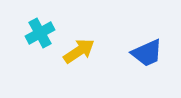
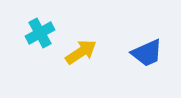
yellow arrow: moved 2 px right, 1 px down
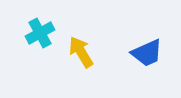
yellow arrow: rotated 88 degrees counterclockwise
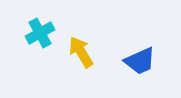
blue trapezoid: moved 7 px left, 8 px down
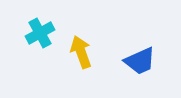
yellow arrow: rotated 12 degrees clockwise
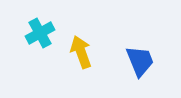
blue trapezoid: rotated 88 degrees counterclockwise
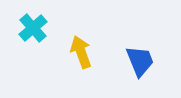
cyan cross: moved 7 px left, 5 px up; rotated 12 degrees counterclockwise
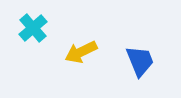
yellow arrow: rotated 96 degrees counterclockwise
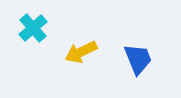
blue trapezoid: moved 2 px left, 2 px up
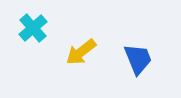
yellow arrow: rotated 12 degrees counterclockwise
